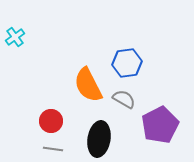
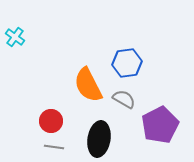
cyan cross: rotated 18 degrees counterclockwise
gray line: moved 1 px right, 2 px up
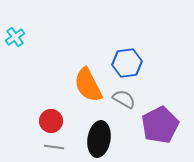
cyan cross: rotated 18 degrees clockwise
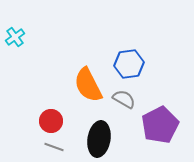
blue hexagon: moved 2 px right, 1 px down
gray line: rotated 12 degrees clockwise
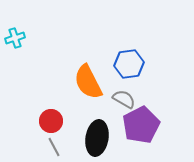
cyan cross: moved 1 px down; rotated 18 degrees clockwise
orange semicircle: moved 3 px up
purple pentagon: moved 19 px left
black ellipse: moved 2 px left, 1 px up
gray line: rotated 42 degrees clockwise
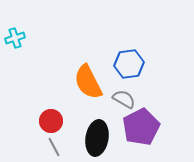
purple pentagon: moved 2 px down
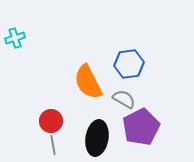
gray line: moved 1 px left, 2 px up; rotated 18 degrees clockwise
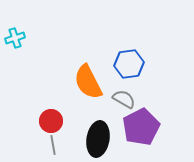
black ellipse: moved 1 px right, 1 px down
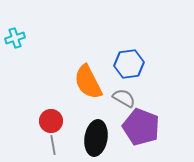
gray semicircle: moved 1 px up
purple pentagon: rotated 24 degrees counterclockwise
black ellipse: moved 2 px left, 1 px up
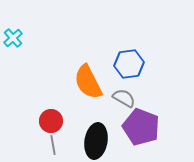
cyan cross: moved 2 px left; rotated 24 degrees counterclockwise
black ellipse: moved 3 px down
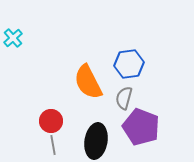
gray semicircle: rotated 105 degrees counterclockwise
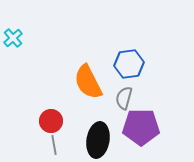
purple pentagon: rotated 21 degrees counterclockwise
black ellipse: moved 2 px right, 1 px up
gray line: moved 1 px right
